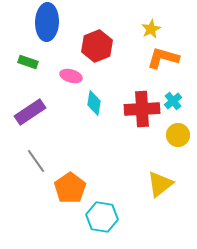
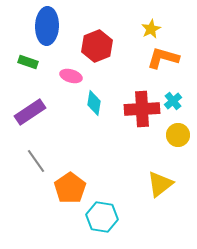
blue ellipse: moved 4 px down
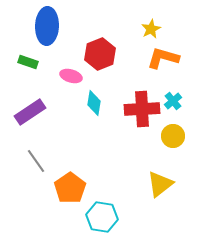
red hexagon: moved 3 px right, 8 px down
yellow circle: moved 5 px left, 1 px down
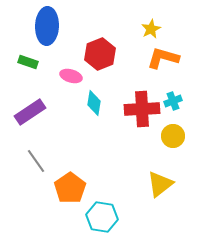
cyan cross: rotated 18 degrees clockwise
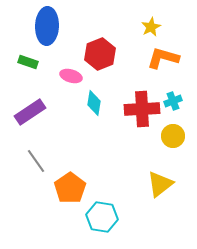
yellow star: moved 2 px up
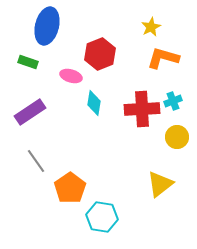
blue ellipse: rotated 12 degrees clockwise
yellow circle: moved 4 px right, 1 px down
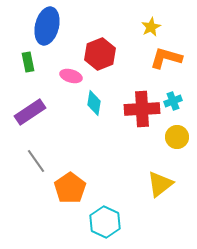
orange L-shape: moved 3 px right
green rectangle: rotated 60 degrees clockwise
cyan hexagon: moved 3 px right, 5 px down; rotated 16 degrees clockwise
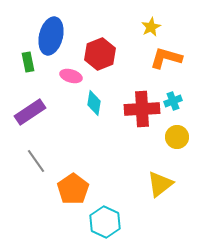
blue ellipse: moved 4 px right, 10 px down
orange pentagon: moved 3 px right, 1 px down
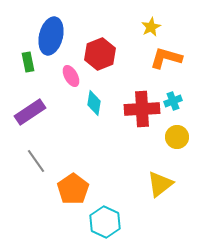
pink ellipse: rotated 45 degrees clockwise
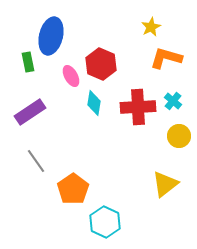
red hexagon: moved 1 px right, 10 px down; rotated 16 degrees counterclockwise
cyan cross: rotated 30 degrees counterclockwise
red cross: moved 4 px left, 2 px up
yellow circle: moved 2 px right, 1 px up
yellow triangle: moved 5 px right
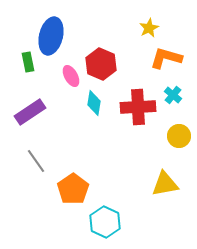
yellow star: moved 2 px left, 1 px down
cyan cross: moved 6 px up
yellow triangle: rotated 28 degrees clockwise
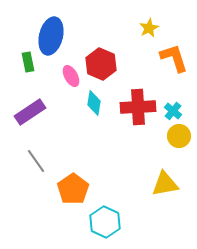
orange L-shape: moved 8 px right; rotated 56 degrees clockwise
cyan cross: moved 16 px down
